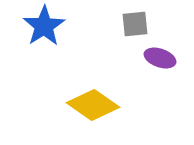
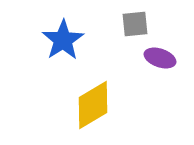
blue star: moved 19 px right, 14 px down
yellow diamond: rotated 66 degrees counterclockwise
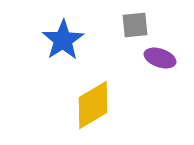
gray square: moved 1 px down
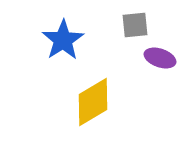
yellow diamond: moved 3 px up
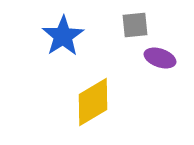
blue star: moved 4 px up
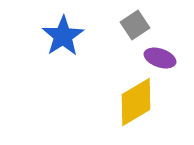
gray square: rotated 28 degrees counterclockwise
yellow diamond: moved 43 px right
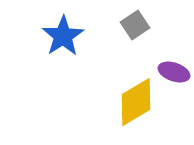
purple ellipse: moved 14 px right, 14 px down
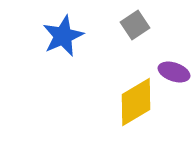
blue star: rotated 9 degrees clockwise
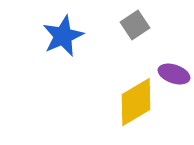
purple ellipse: moved 2 px down
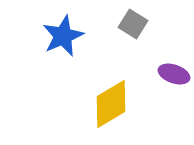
gray square: moved 2 px left, 1 px up; rotated 24 degrees counterclockwise
yellow diamond: moved 25 px left, 2 px down
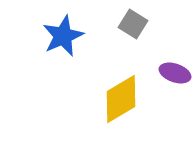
purple ellipse: moved 1 px right, 1 px up
yellow diamond: moved 10 px right, 5 px up
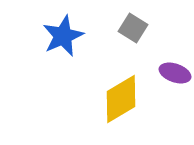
gray square: moved 4 px down
